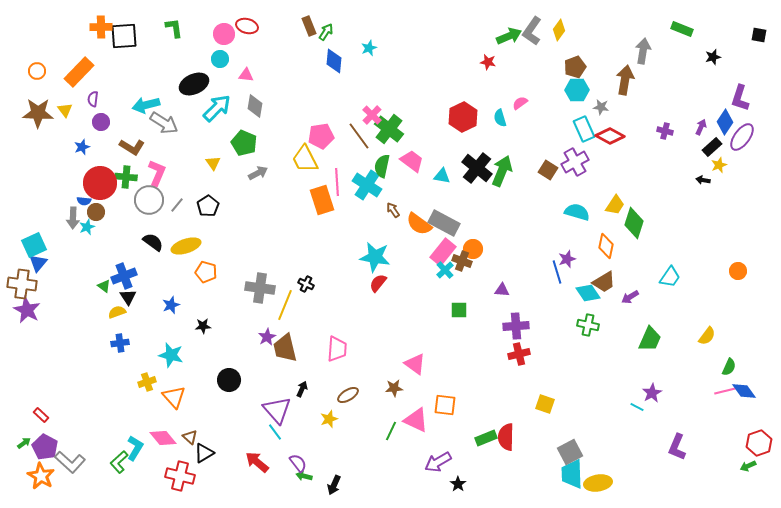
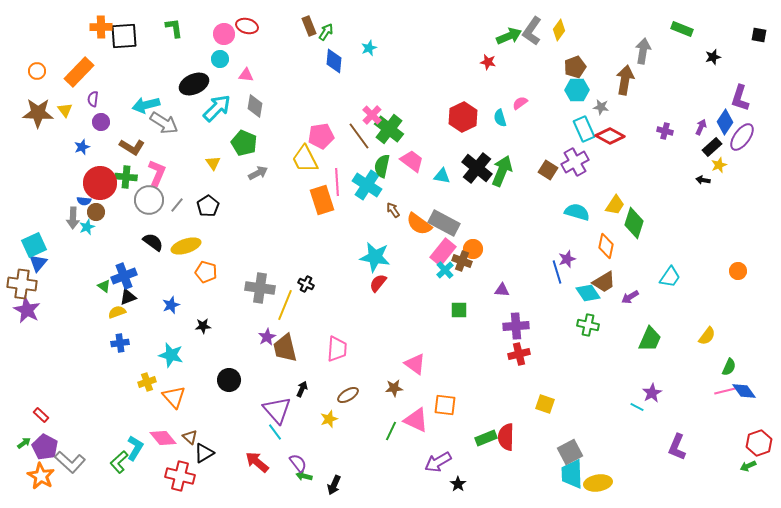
black triangle at (128, 297): rotated 42 degrees clockwise
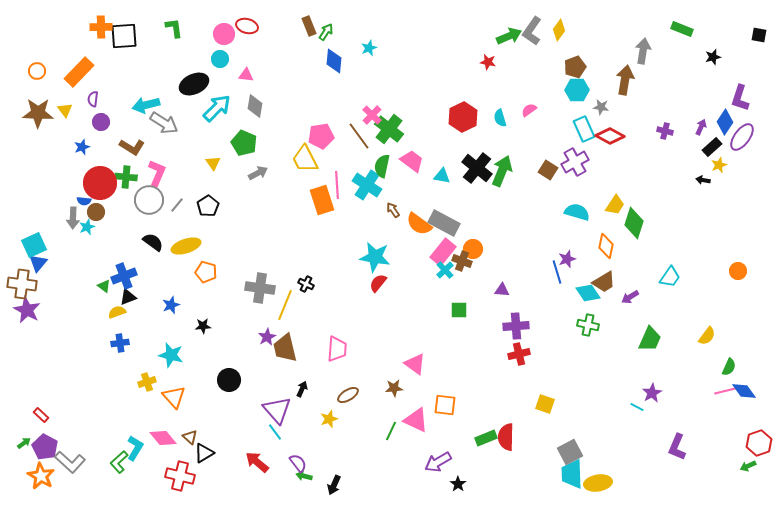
pink semicircle at (520, 103): moved 9 px right, 7 px down
pink line at (337, 182): moved 3 px down
